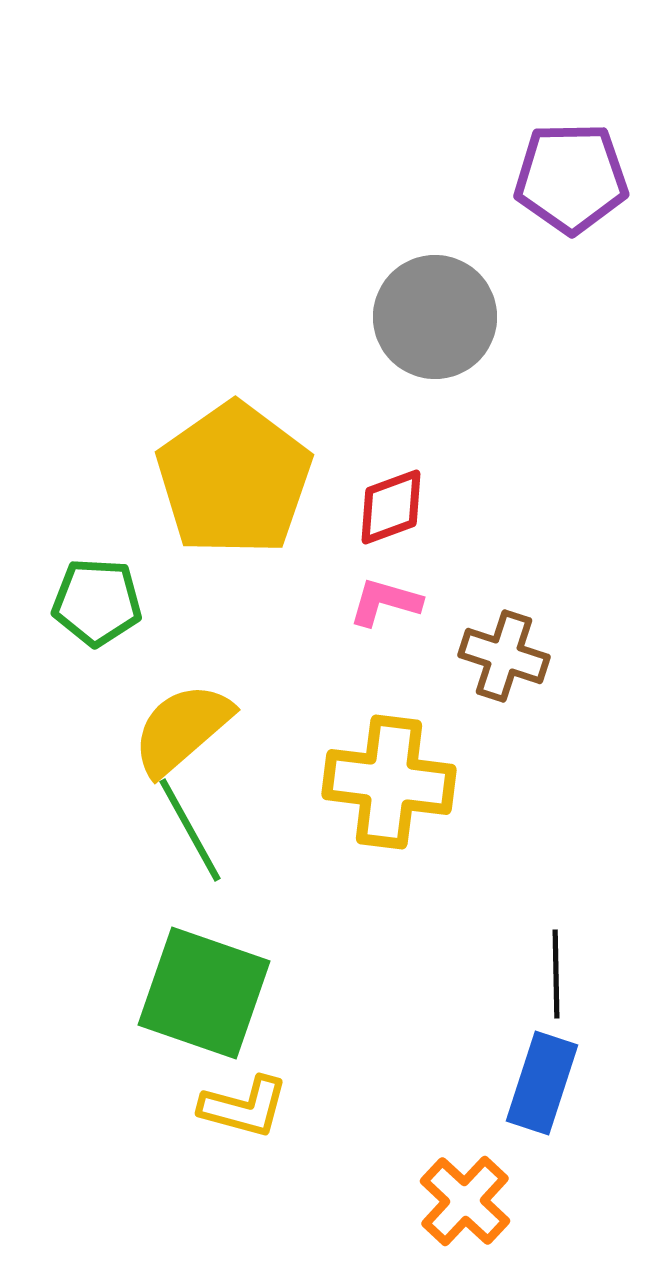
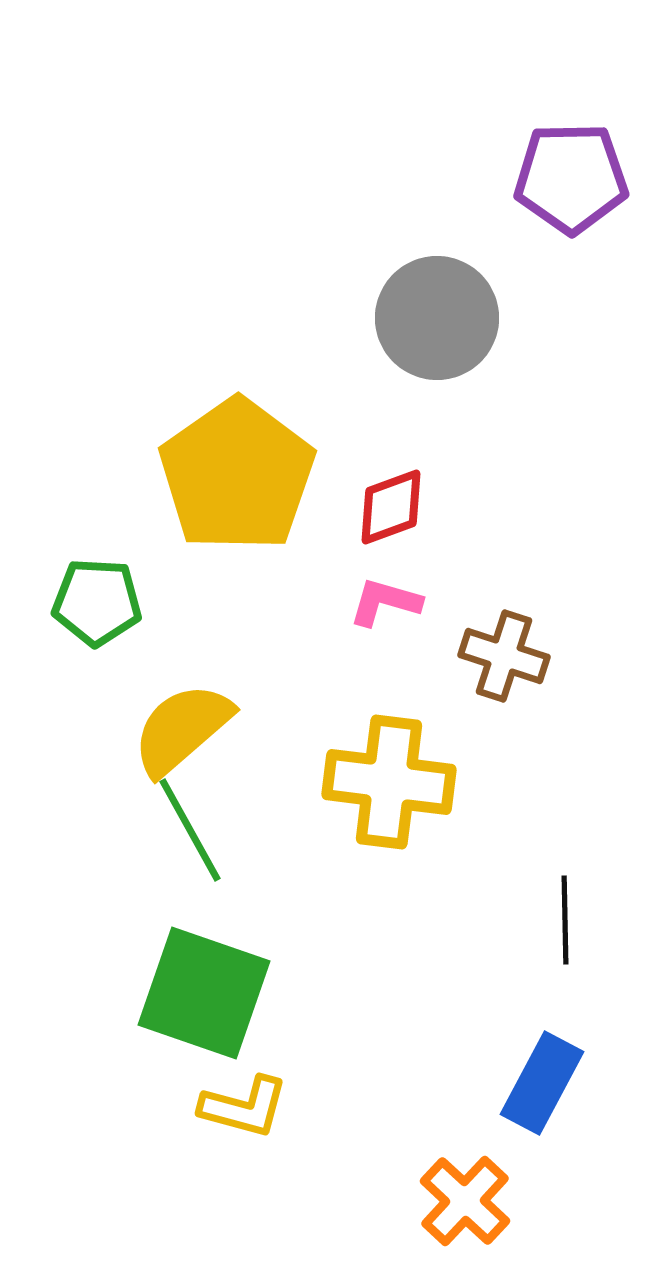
gray circle: moved 2 px right, 1 px down
yellow pentagon: moved 3 px right, 4 px up
black line: moved 9 px right, 54 px up
blue rectangle: rotated 10 degrees clockwise
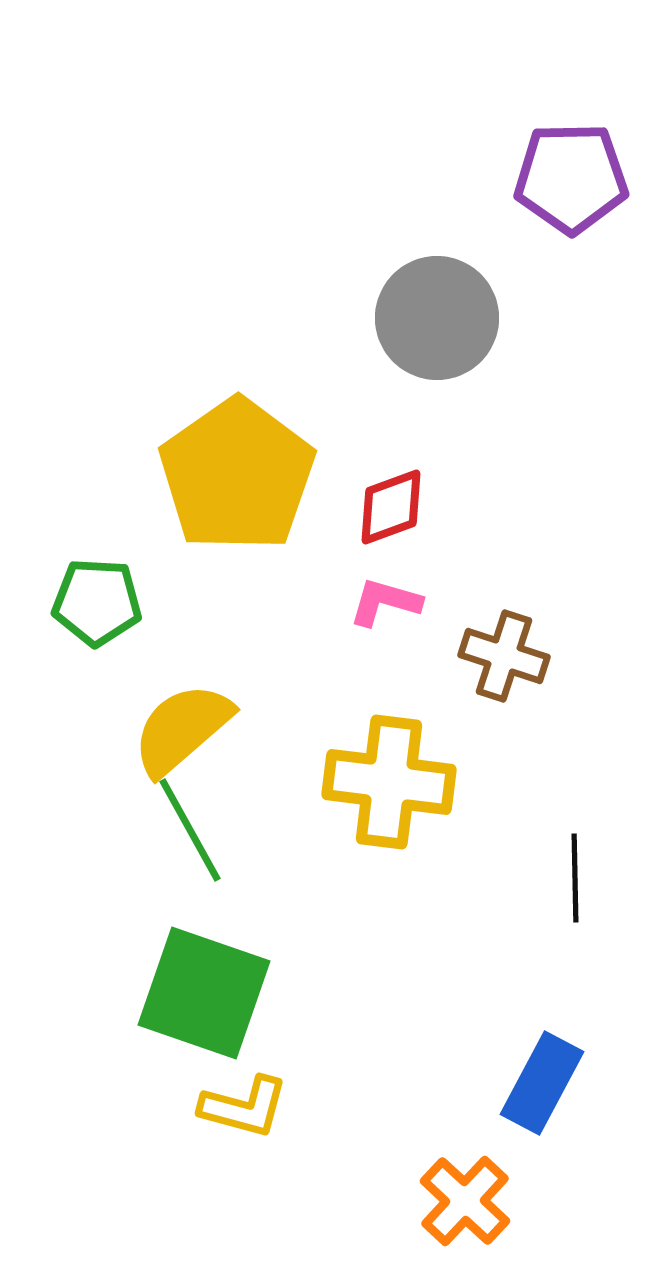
black line: moved 10 px right, 42 px up
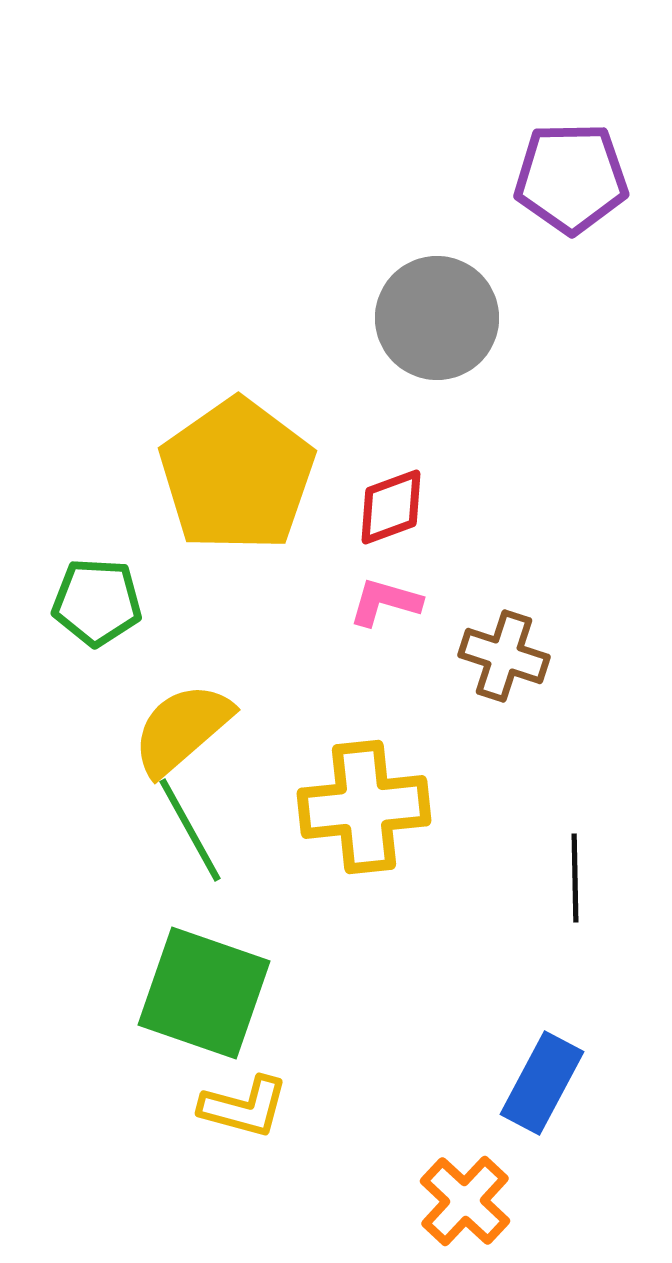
yellow cross: moved 25 px left, 25 px down; rotated 13 degrees counterclockwise
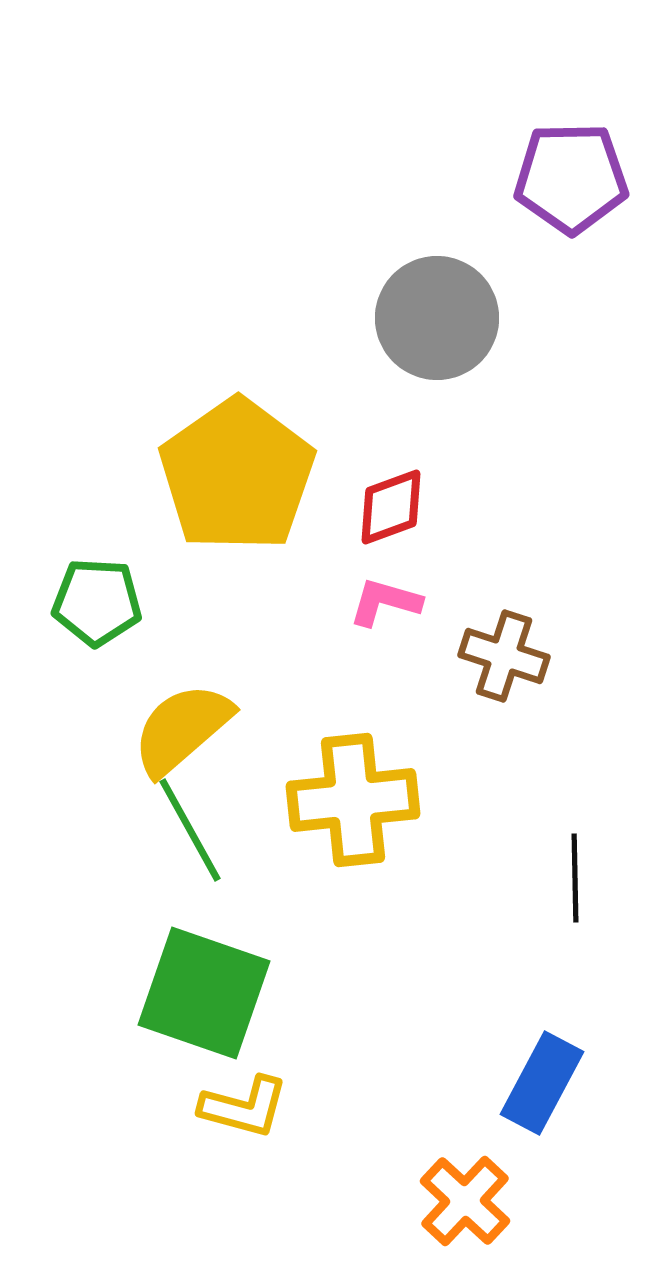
yellow cross: moved 11 px left, 7 px up
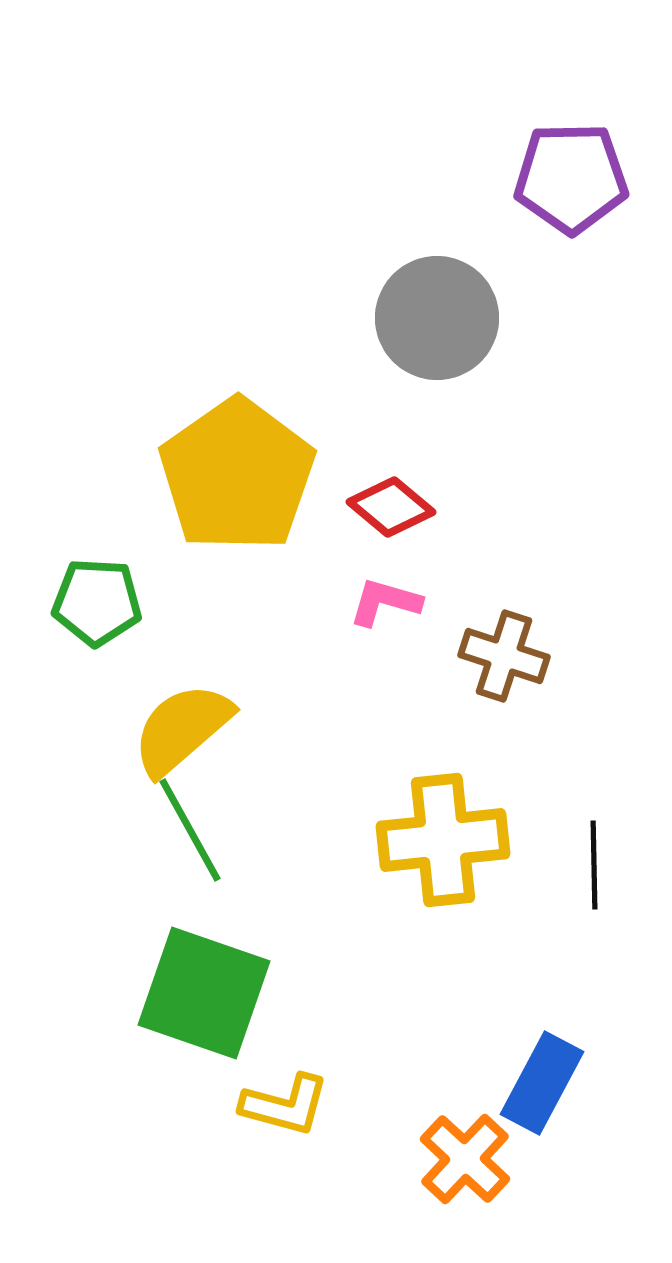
red diamond: rotated 60 degrees clockwise
yellow cross: moved 90 px right, 40 px down
black line: moved 19 px right, 13 px up
yellow L-shape: moved 41 px right, 2 px up
orange cross: moved 42 px up
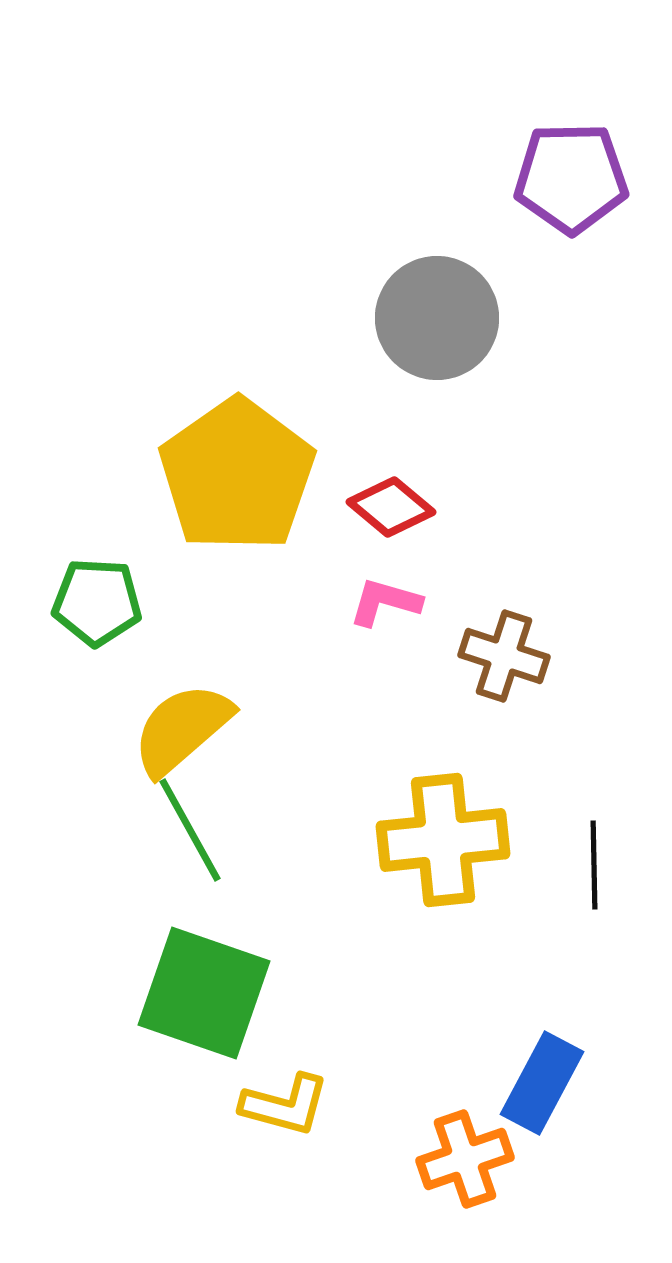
orange cross: rotated 28 degrees clockwise
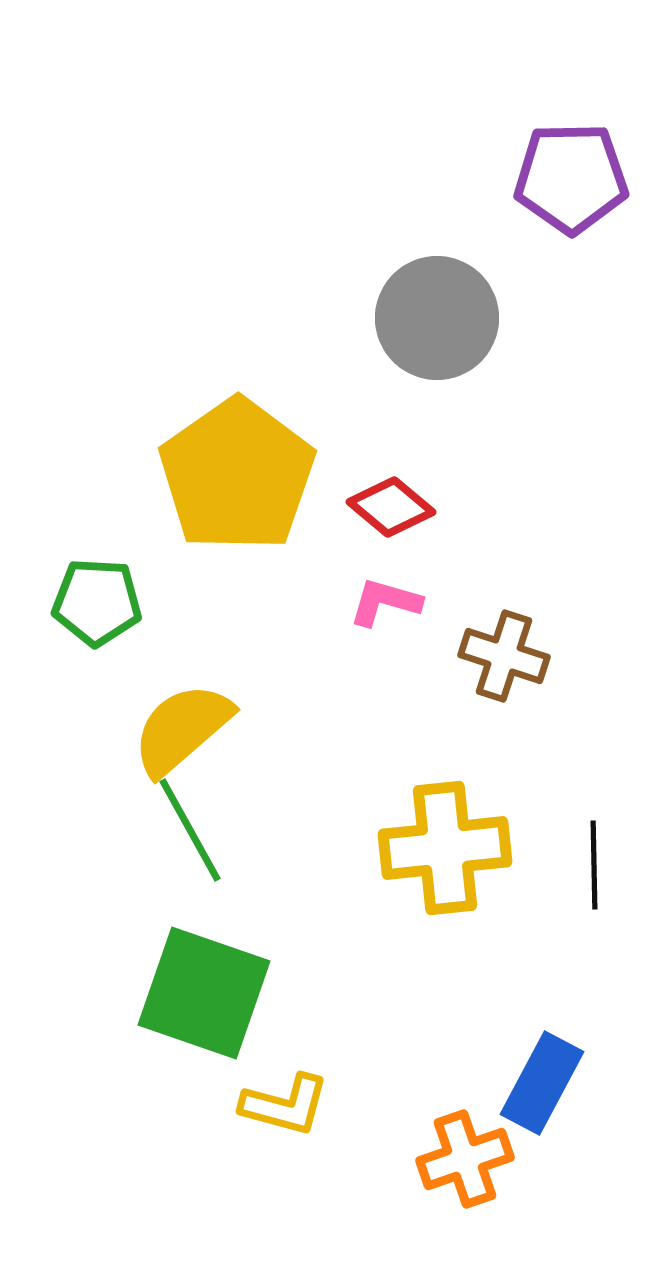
yellow cross: moved 2 px right, 8 px down
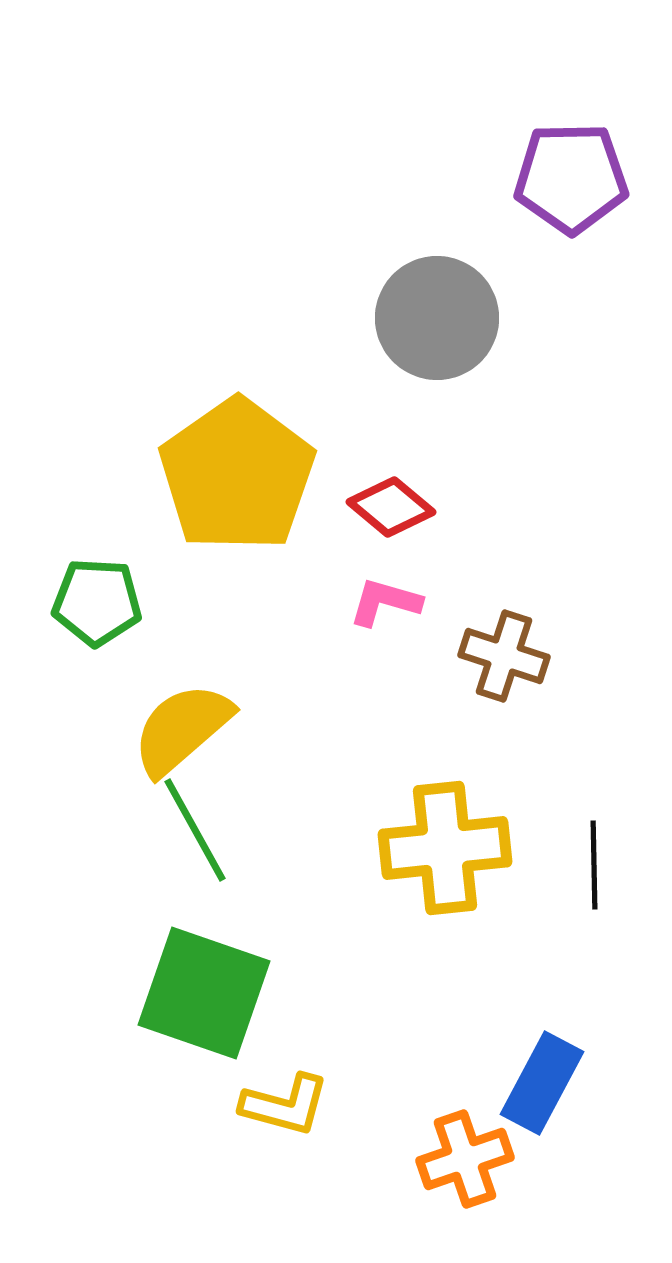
green line: moved 5 px right
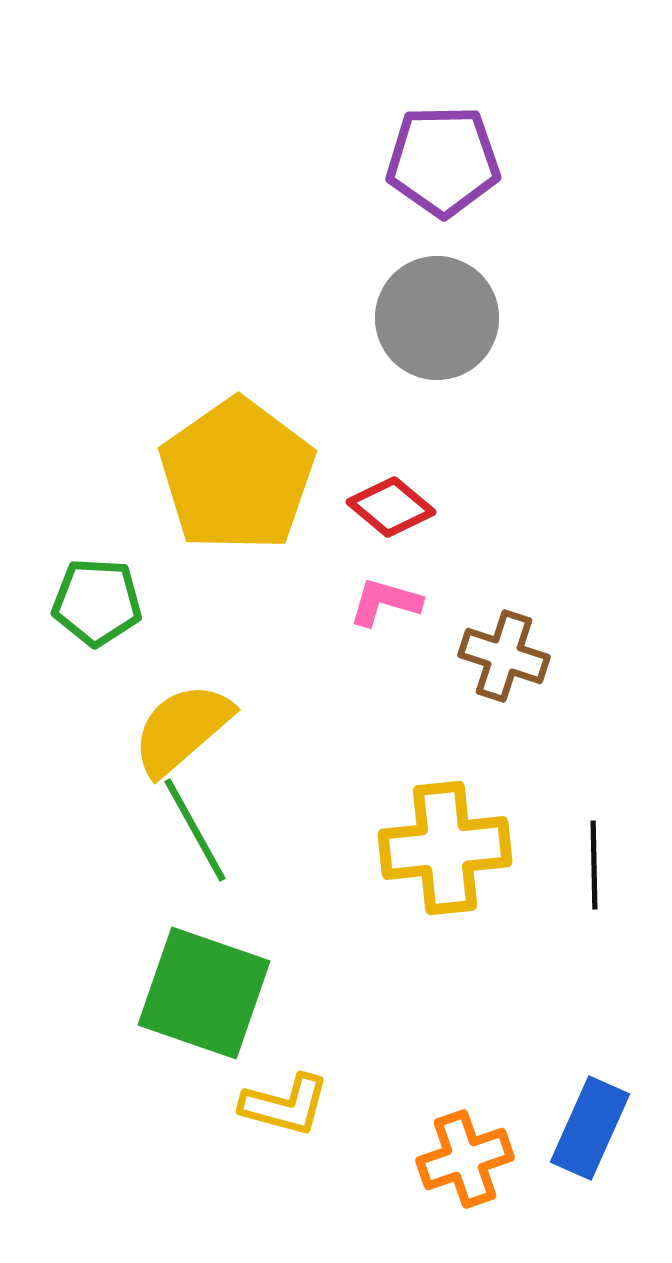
purple pentagon: moved 128 px left, 17 px up
blue rectangle: moved 48 px right, 45 px down; rotated 4 degrees counterclockwise
